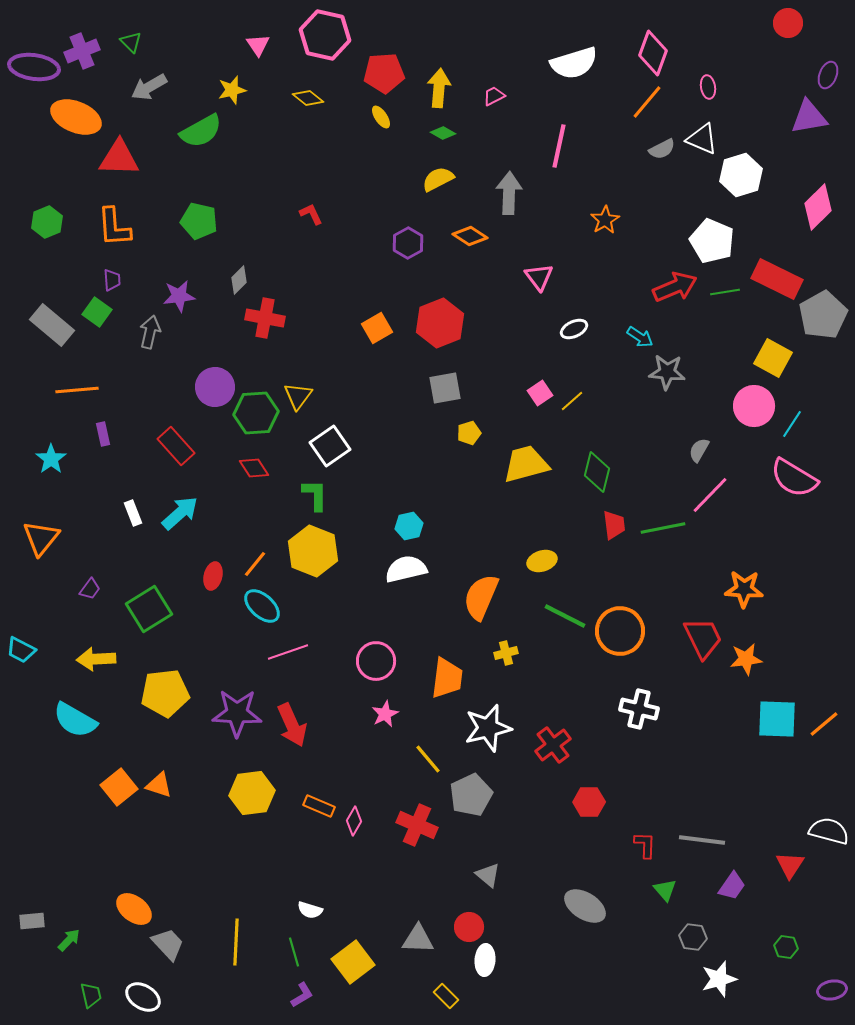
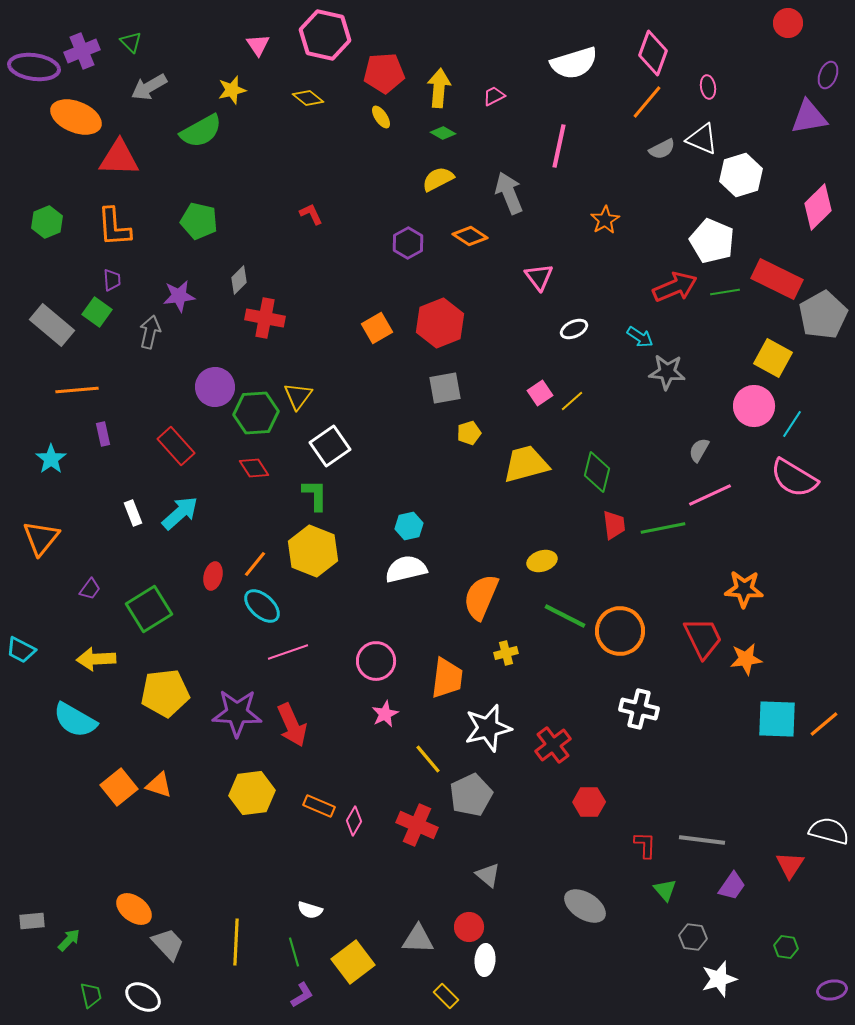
gray arrow at (509, 193): rotated 24 degrees counterclockwise
pink line at (710, 495): rotated 21 degrees clockwise
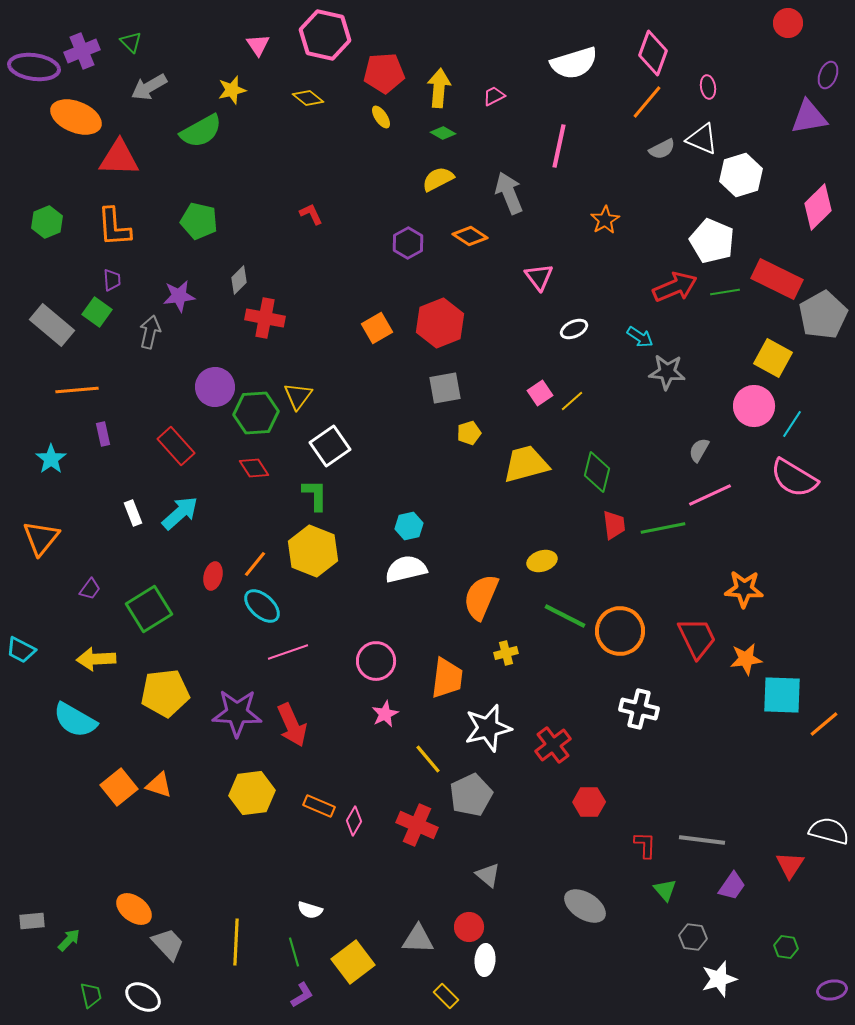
red trapezoid at (703, 638): moved 6 px left
cyan square at (777, 719): moved 5 px right, 24 px up
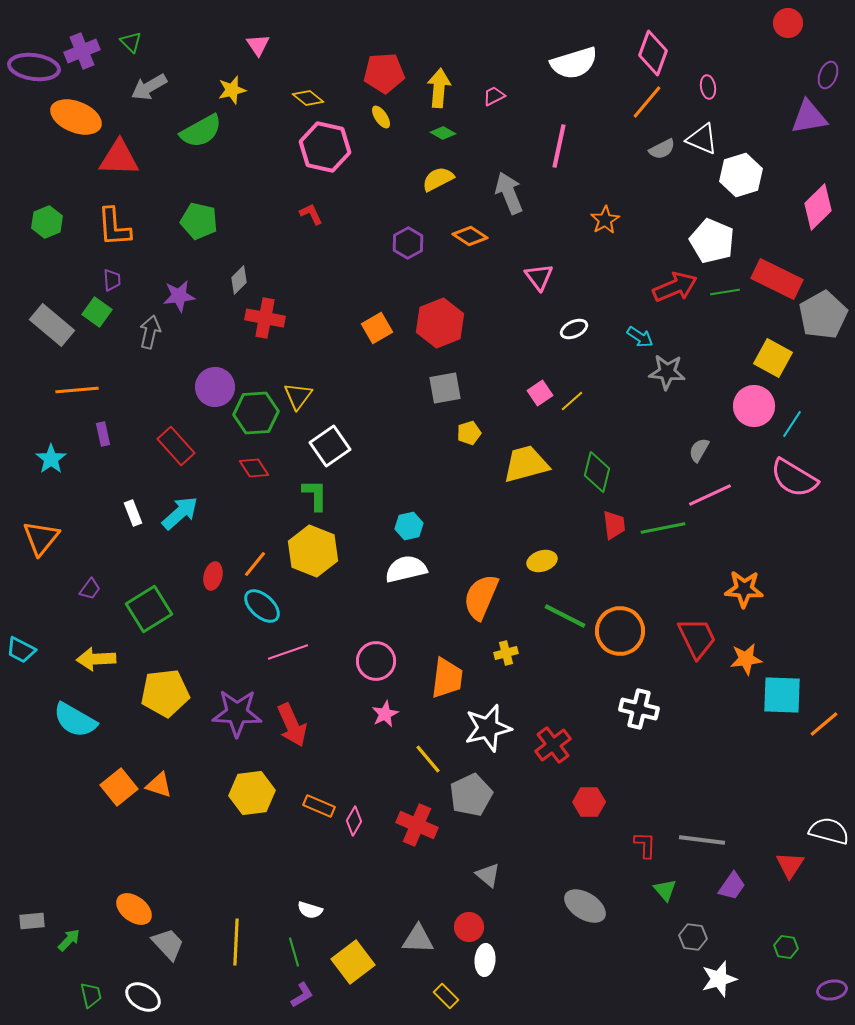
pink hexagon at (325, 35): moved 112 px down
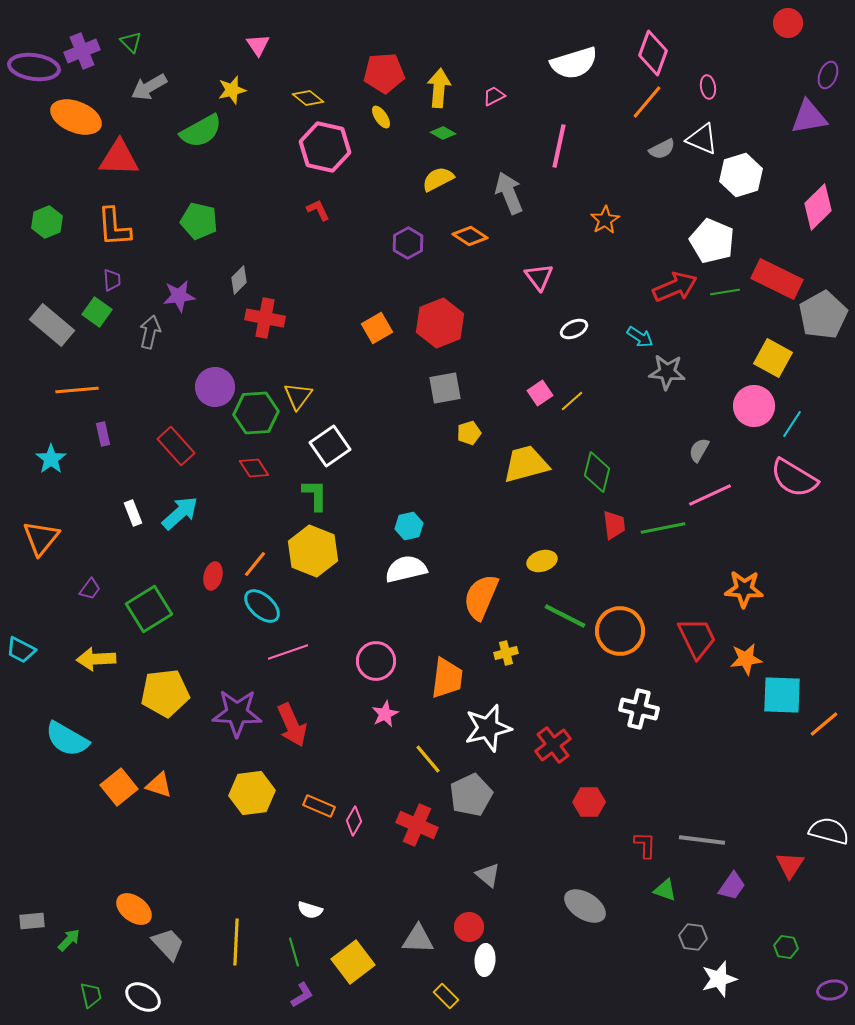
red L-shape at (311, 214): moved 7 px right, 4 px up
cyan semicircle at (75, 720): moved 8 px left, 19 px down
green triangle at (665, 890): rotated 30 degrees counterclockwise
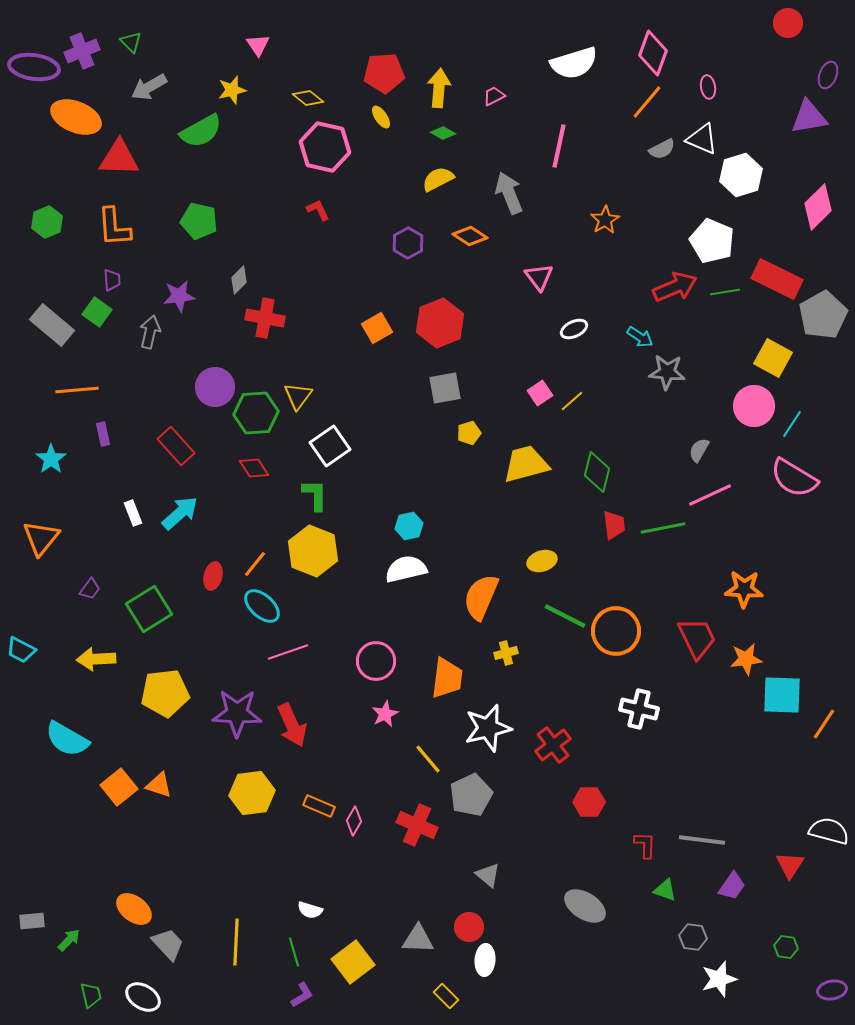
orange circle at (620, 631): moved 4 px left
orange line at (824, 724): rotated 16 degrees counterclockwise
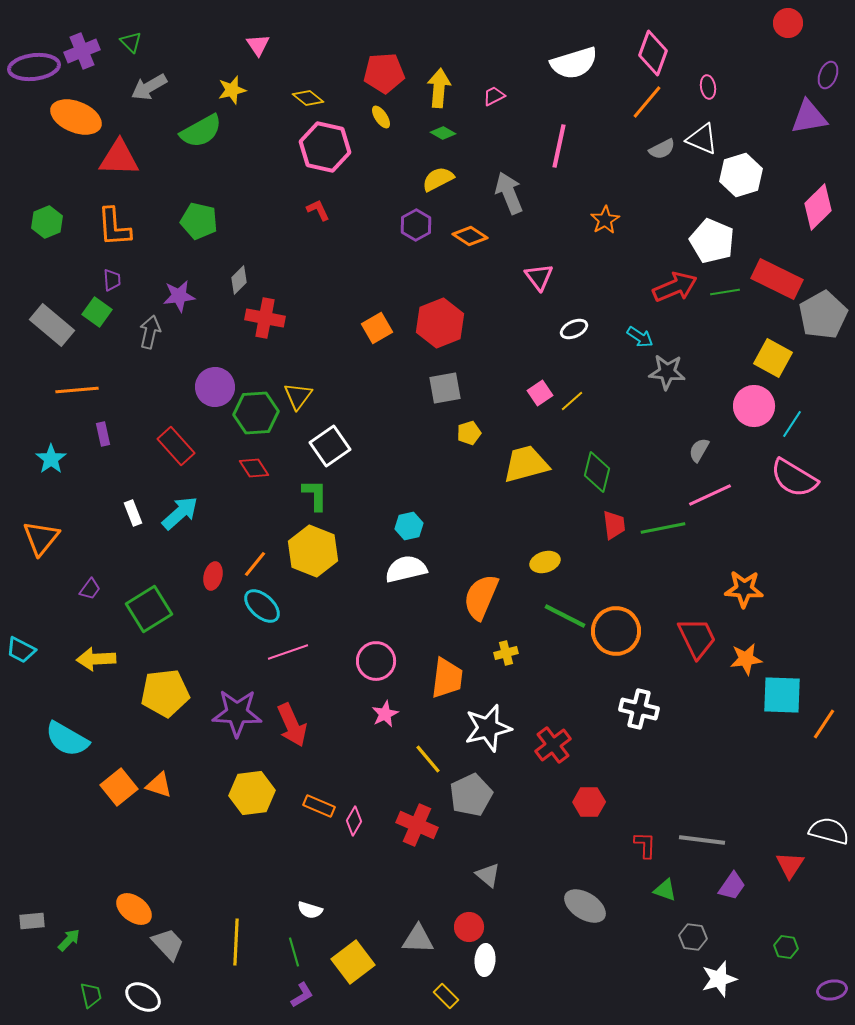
purple ellipse at (34, 67): rotated 15 degrees counterclockwise
purple hexagon at (408, 243): moved 8 px right, 18 px up
yellow ellipse at (542, 561): moved 3 px right, 1 px down
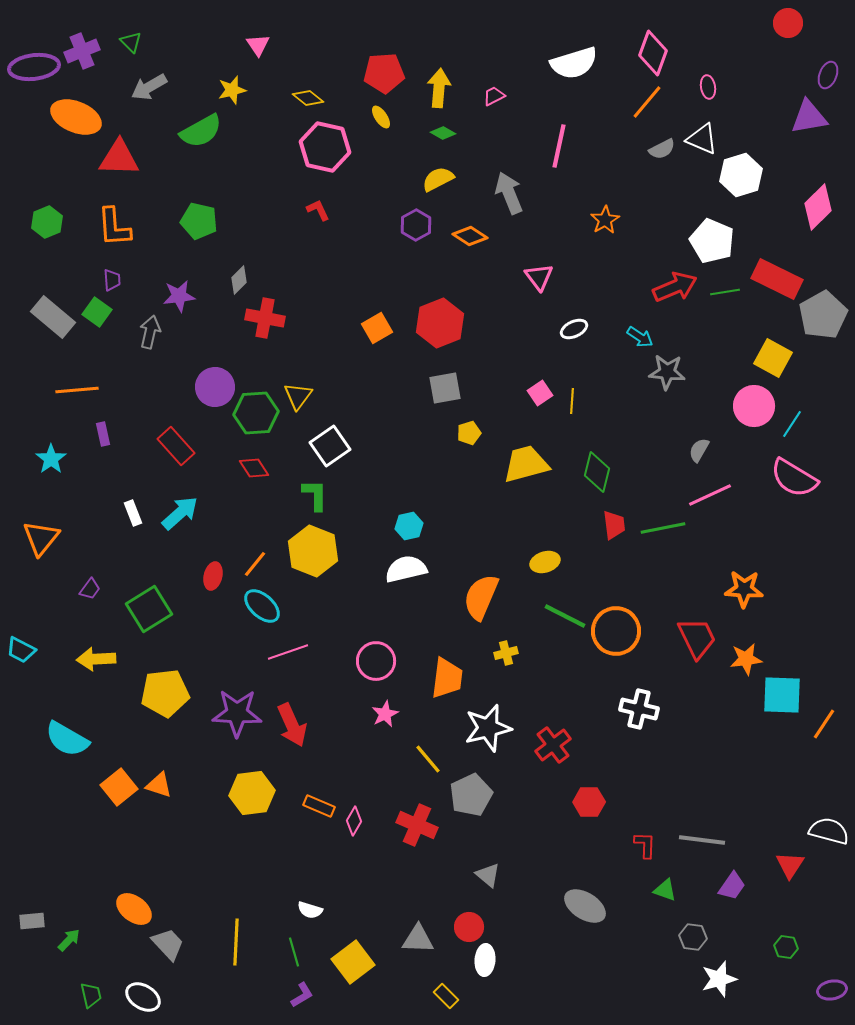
gray rectangle at (52, 325): moved 1 px right, 8 px up
yellow line at (572, 401): rotated 45 degrees counterclockwise
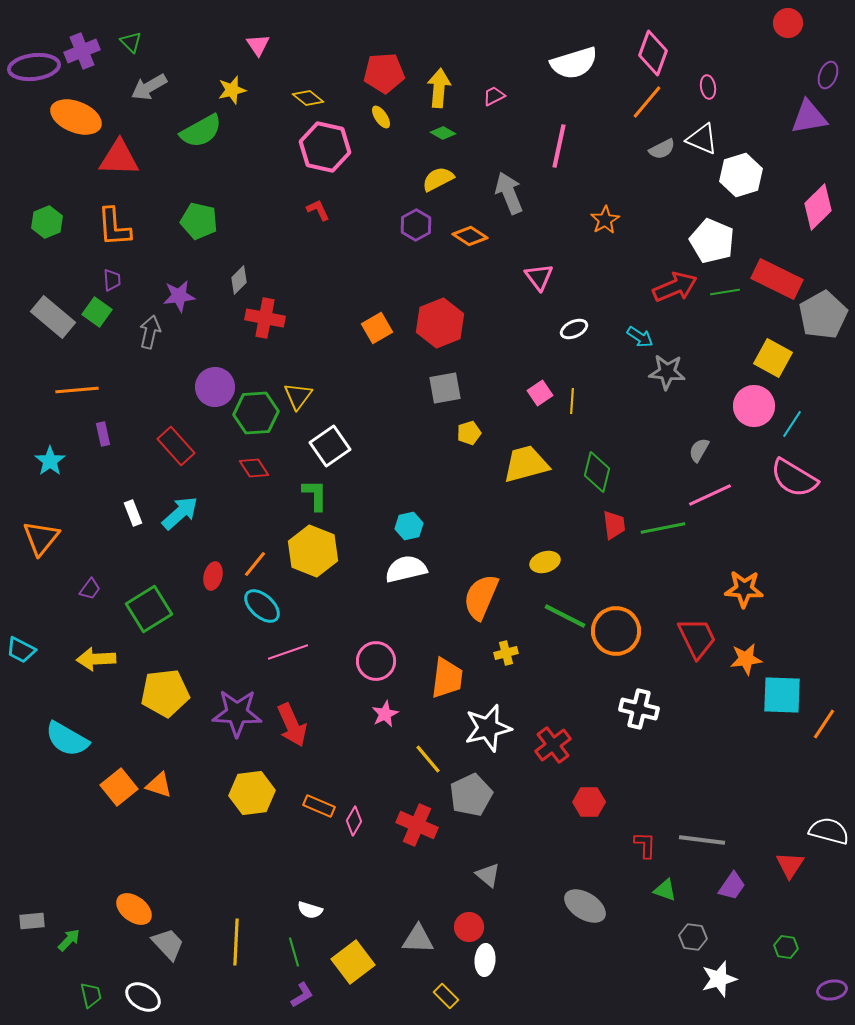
cyan star at (51, 459): moved 1 px left, 2 px down
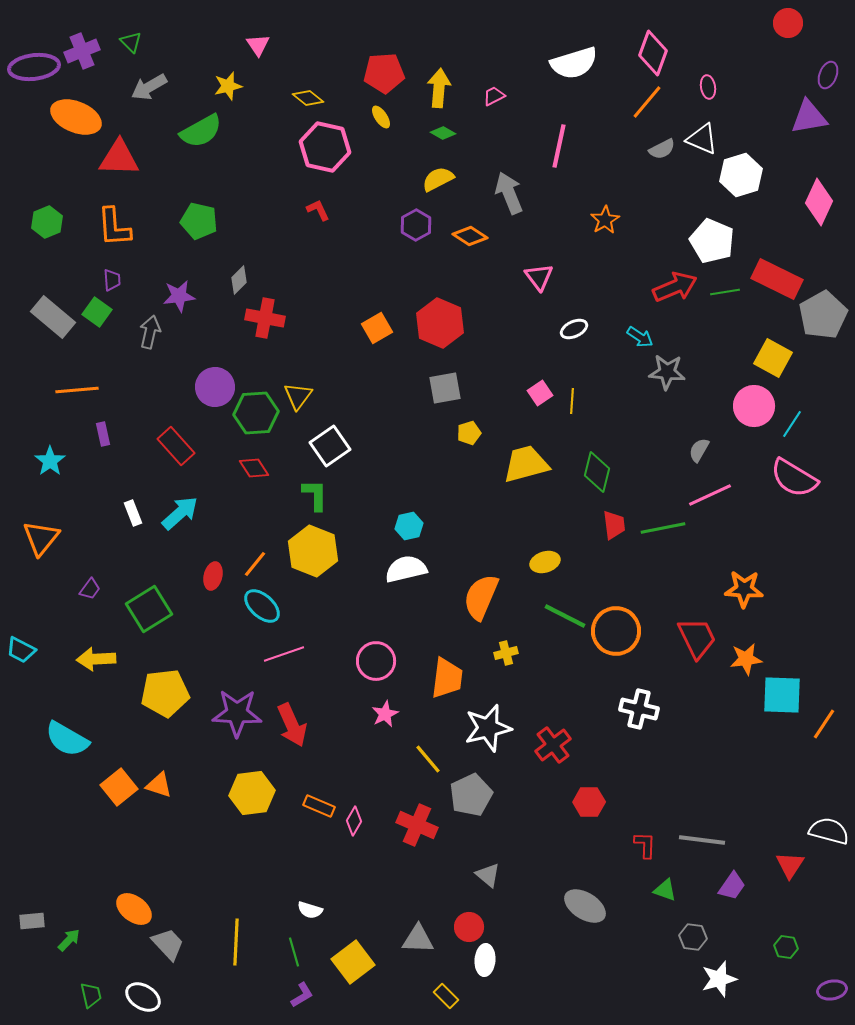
yellow star at (232, 90): moved 4 px left, 4 px up
pink diamond at (818, 207): moved 1 px right, 5 px up; rotated 21 degrees counterclockwise
red hexagon at (440, 323): rotated 15 degrees counterclockwise
pink line at (288, 652): moved 4 px left, 2 px down
